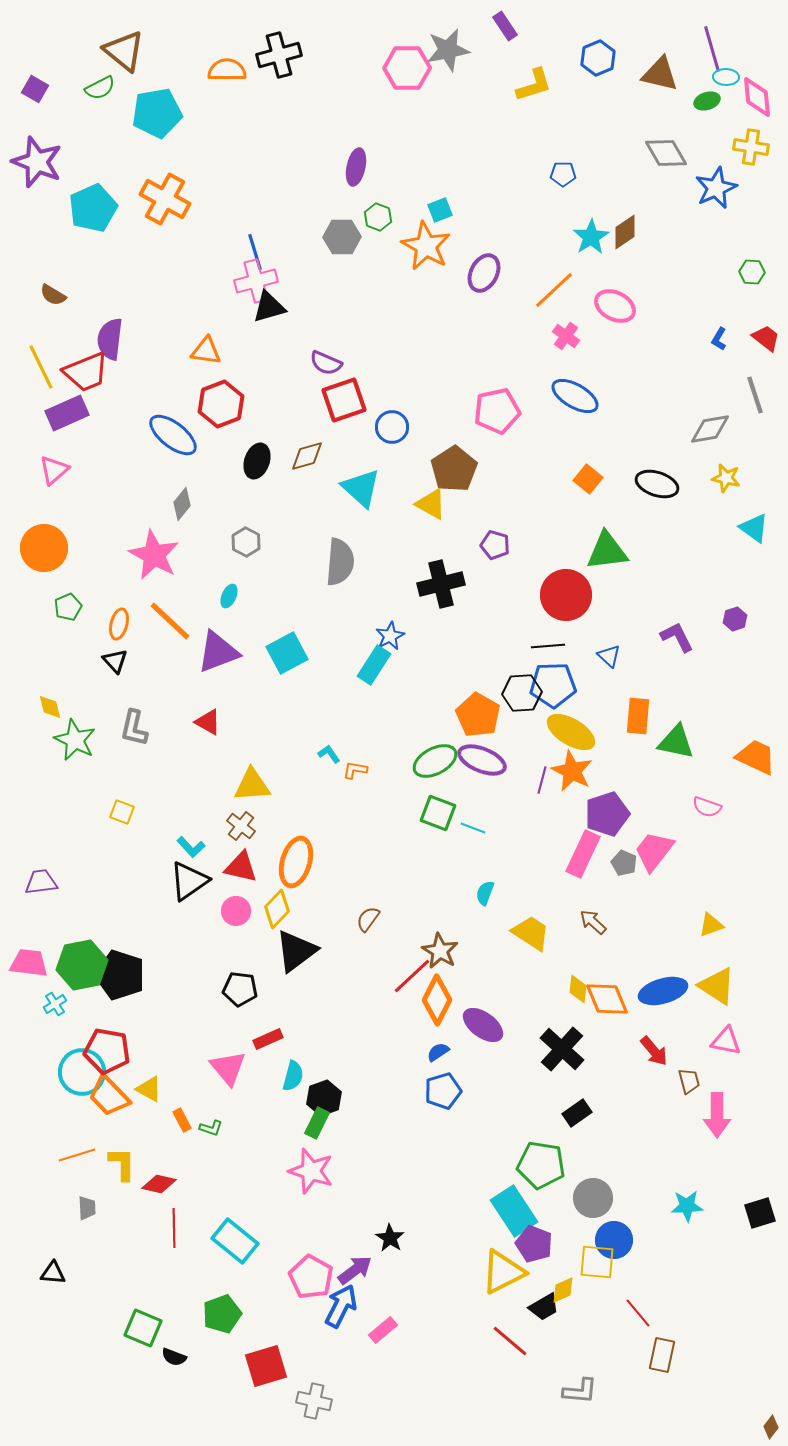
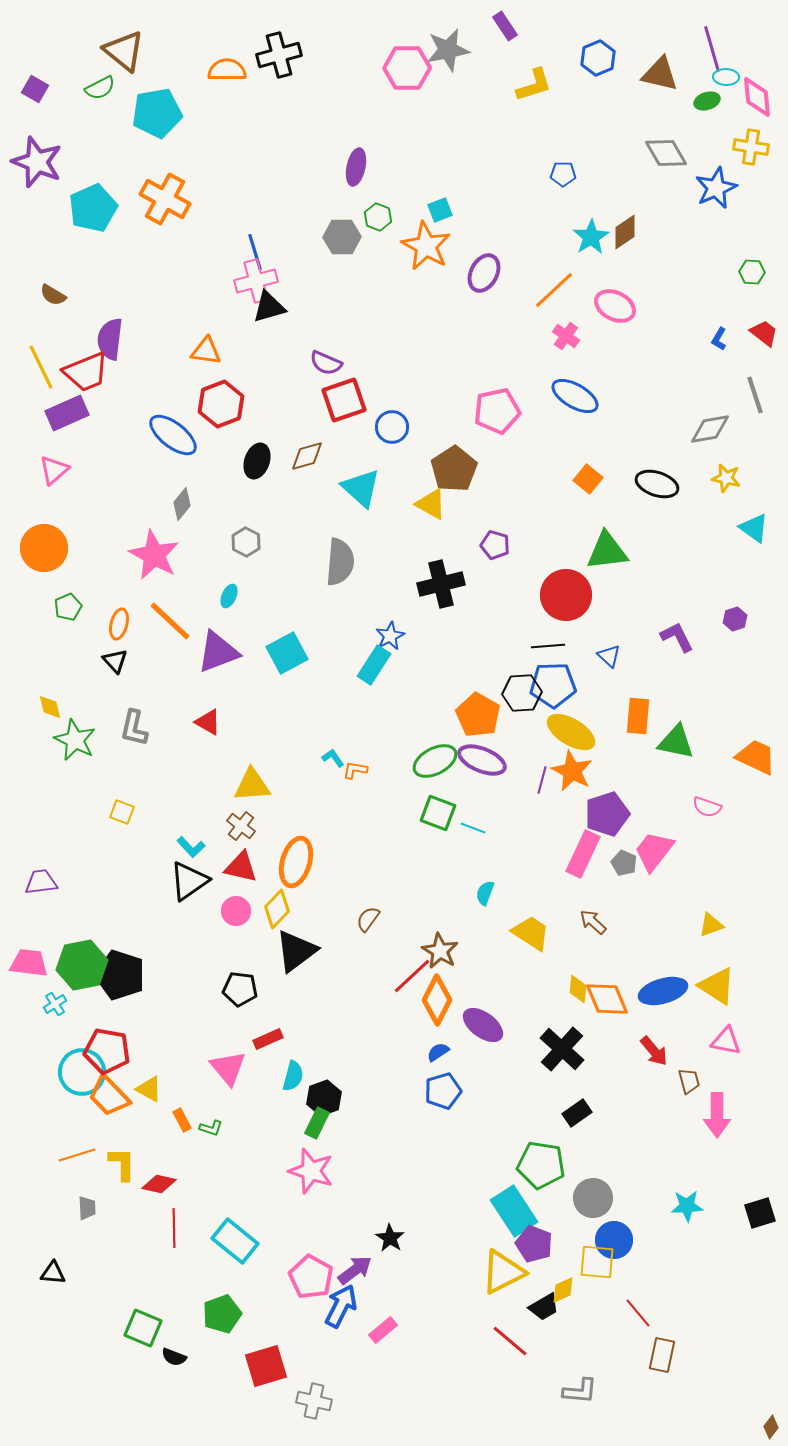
red trapezoid at (766, 338): moved 2 px left, 5 px up
cyan L-shape at (329, 754): moved 4 px right, 4 px down
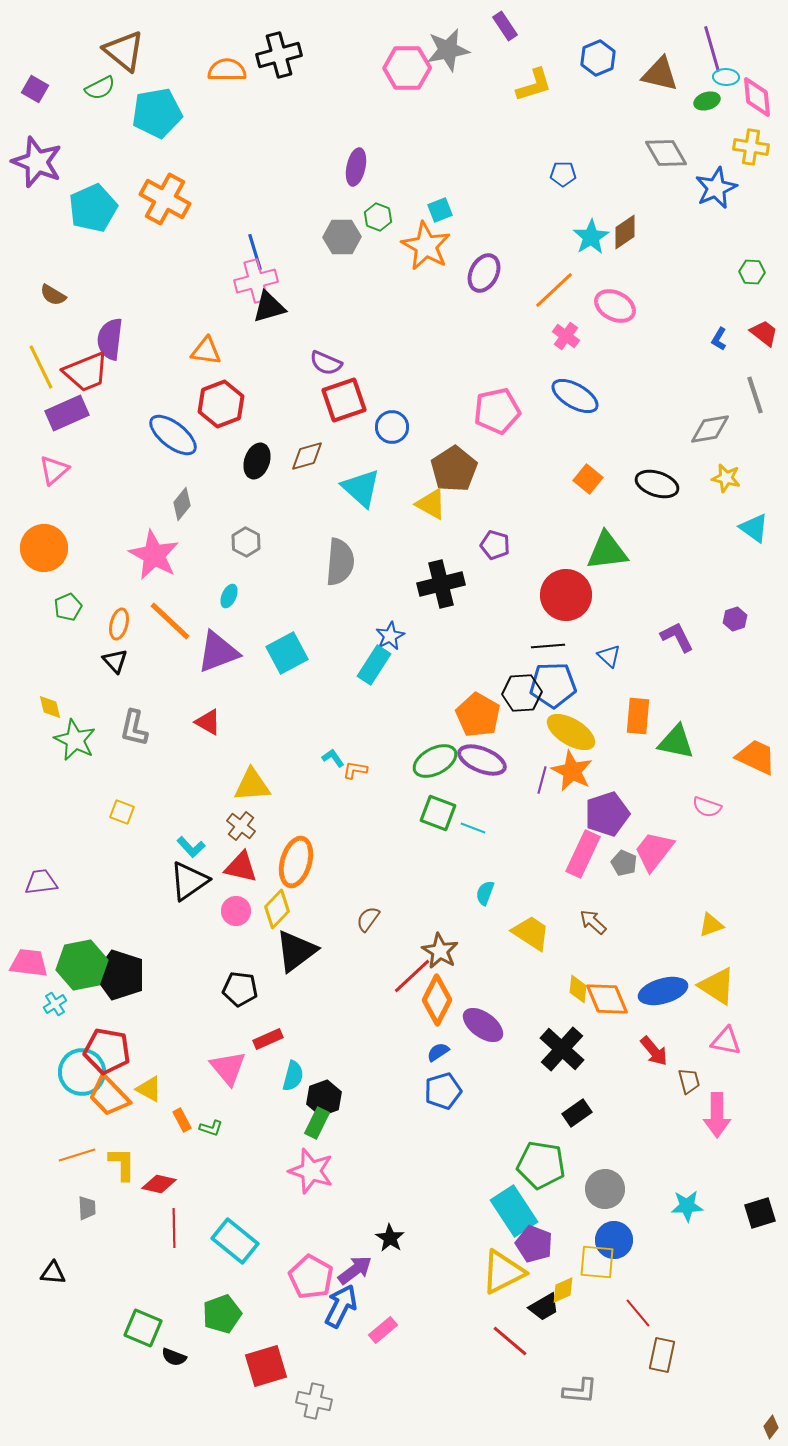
gray circle at (593, 1198): moved 12 px right, 9 px up
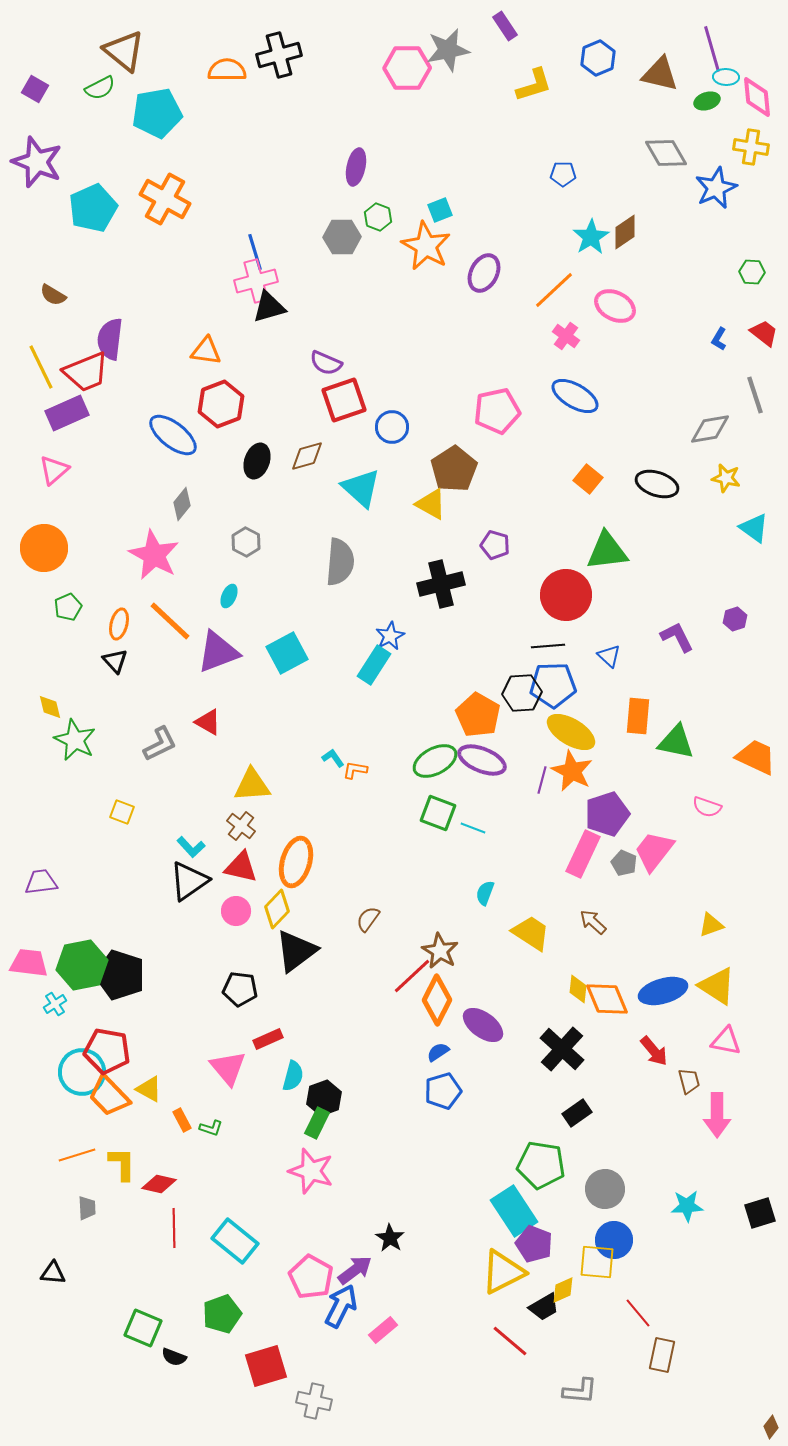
gray L-shape at (134, 728): moved 26 px right, 16 px down; rotated 129 degrees counterclockwise
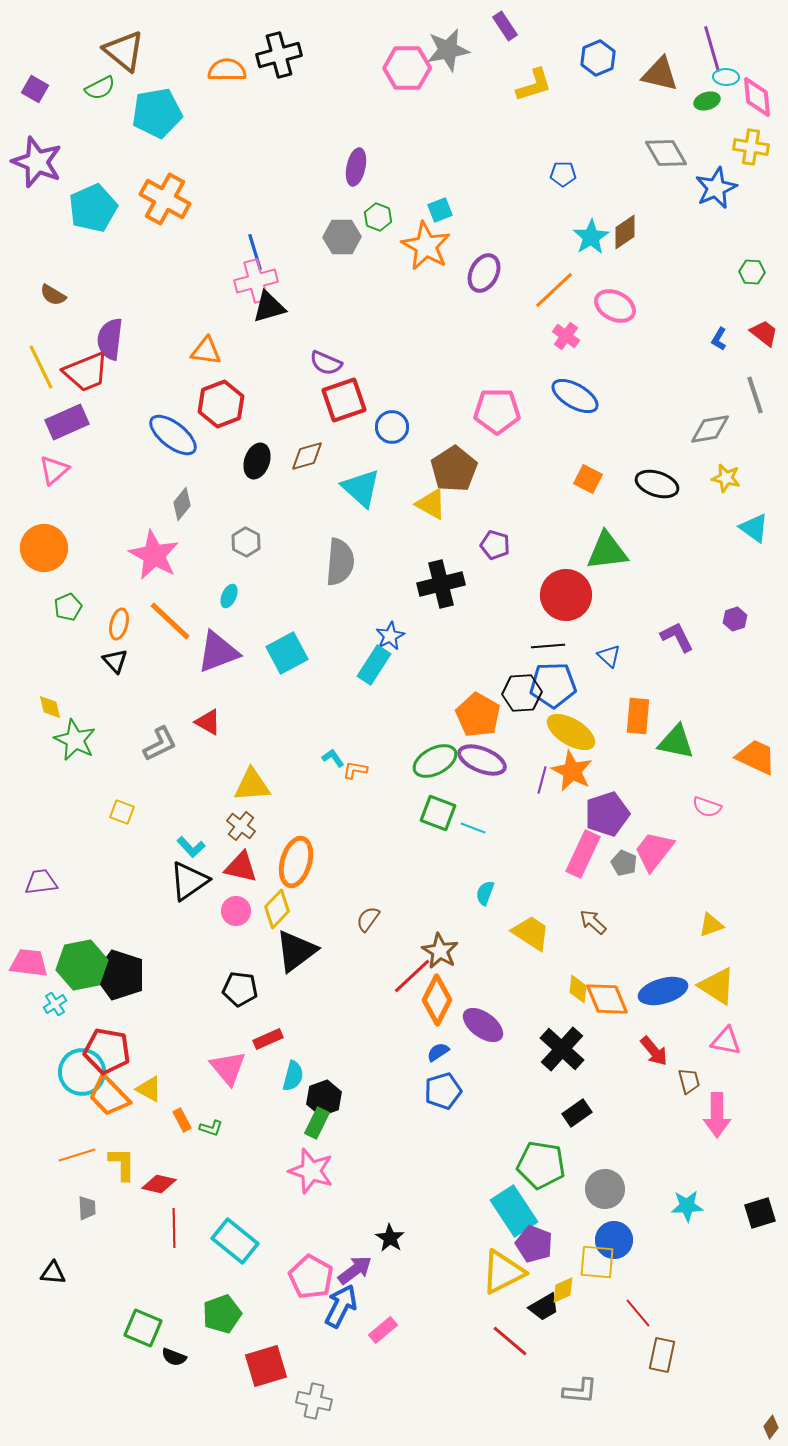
pink pentagon at (497, 411): rotated 12 degrees clockwise
purple rectangle at (67, 413): moved 9 px down
orange square at (588, 479): rotated 12 degrees counterclockwise
